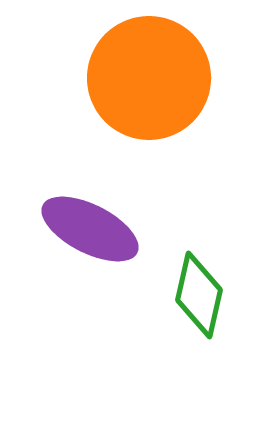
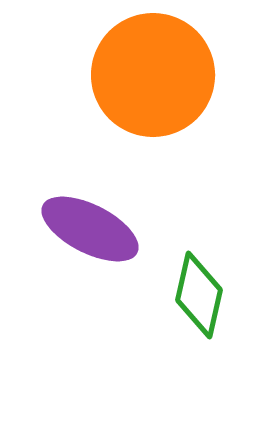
orange circle: moved 4 px right, 3 px up
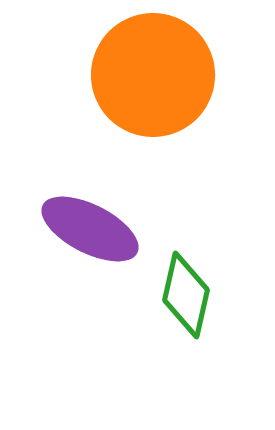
green diamond: moved 13 px left
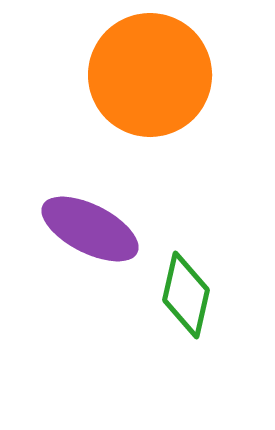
orange circle: moved 3 px left
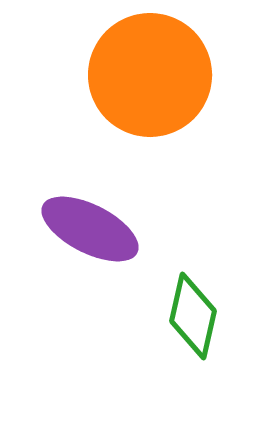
green diamond: moved 7 px right, 21 px down
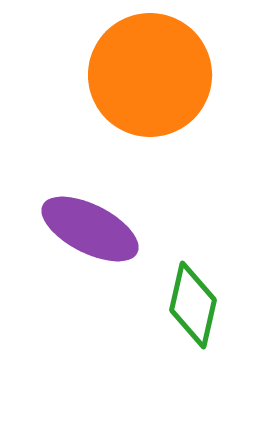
green diamond: moved 11 px up
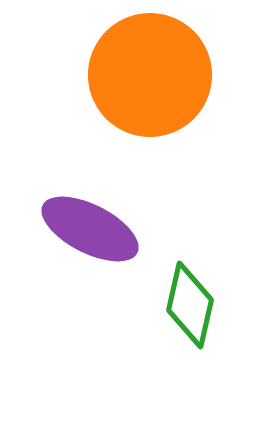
green diamond: moved 3 px left
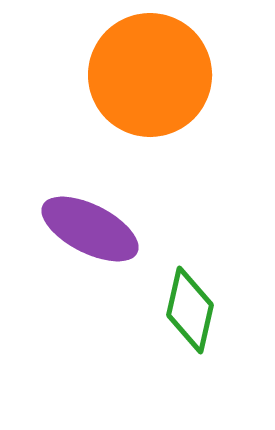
green diamond: moved 5 px down
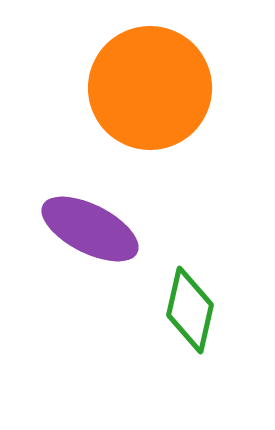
orange circle: moved 13 px down
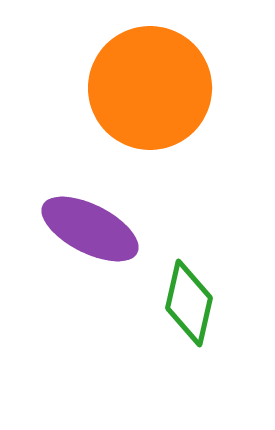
green diamond: moved 1 px left, 7 px up
